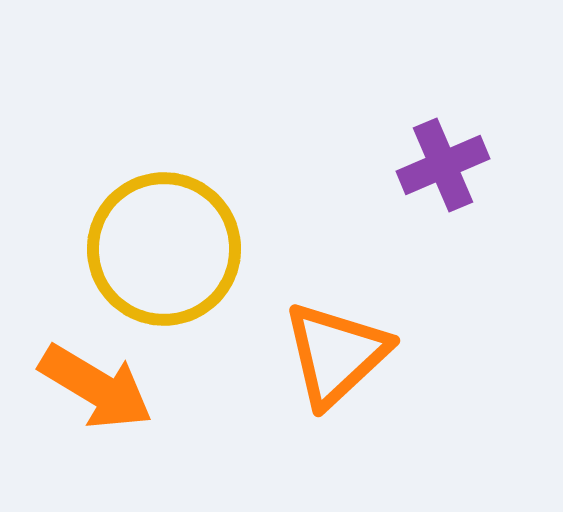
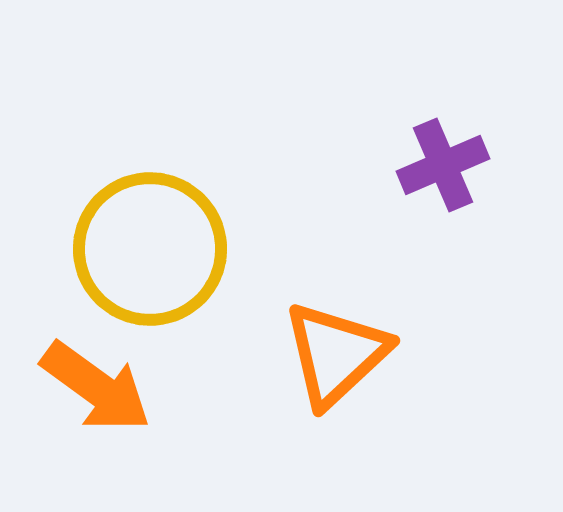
yellow circle: moved 14 px left
orange arrow: rotated 5 degrees clockwise
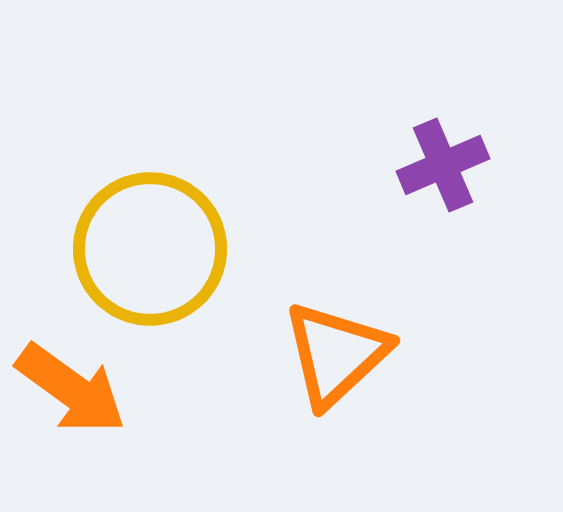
orange arrow: moved 25 px left, 2 px down
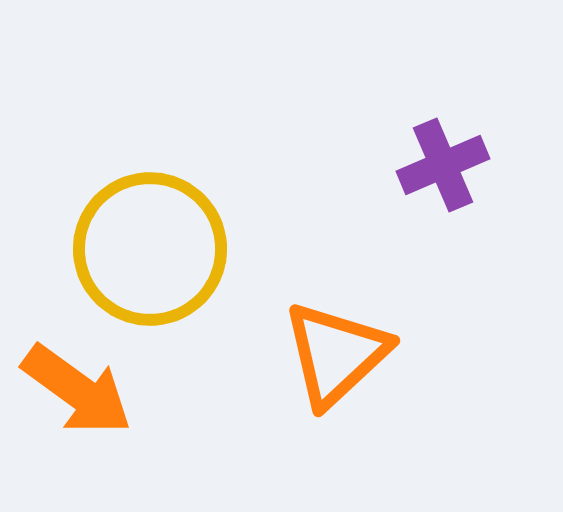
orange arrow: moved 6 px right, 1 px down
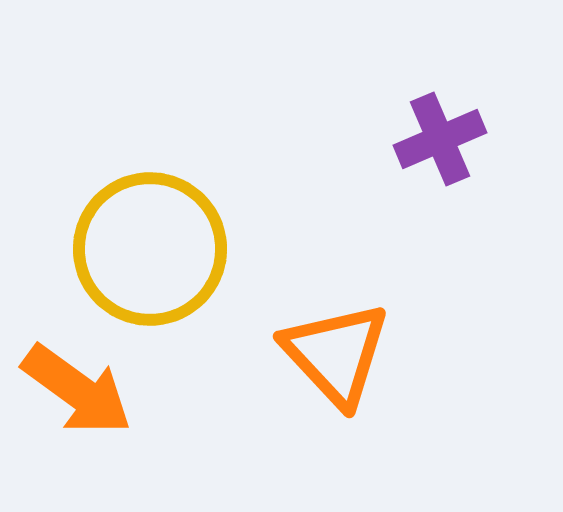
purple cross: moved 3 px left, 26 px up
orange triangle: rotated 30 degrees counterclockwise
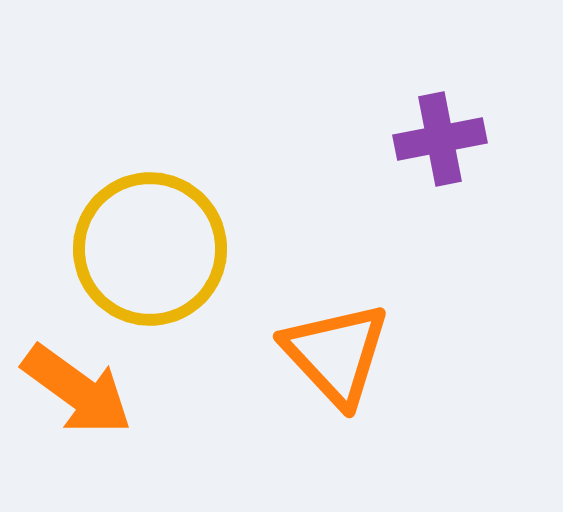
purple cross: rotated 12 degrees clockwise
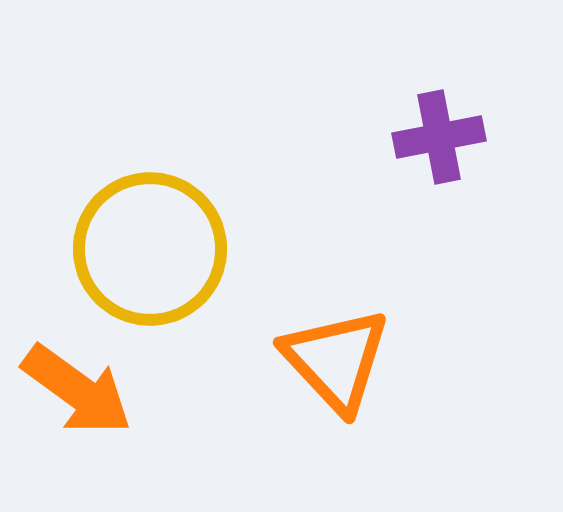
purple cross: moved 1 px left, 2 px up
orange triangle: moved 6 px down
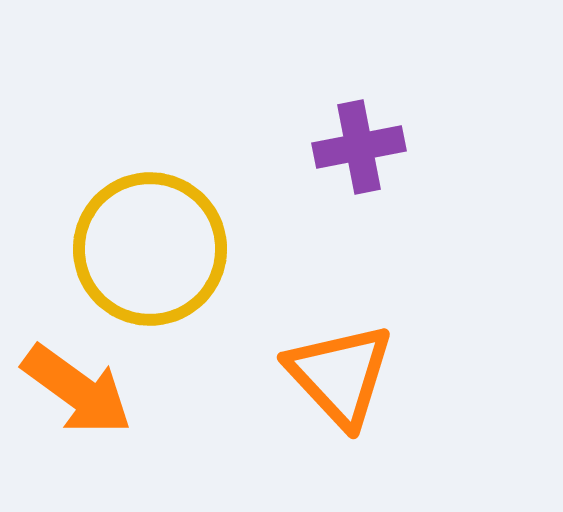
purple cross: moved 80 px left, 10 px down
orange triangle: moved 4 px right, 15 px down
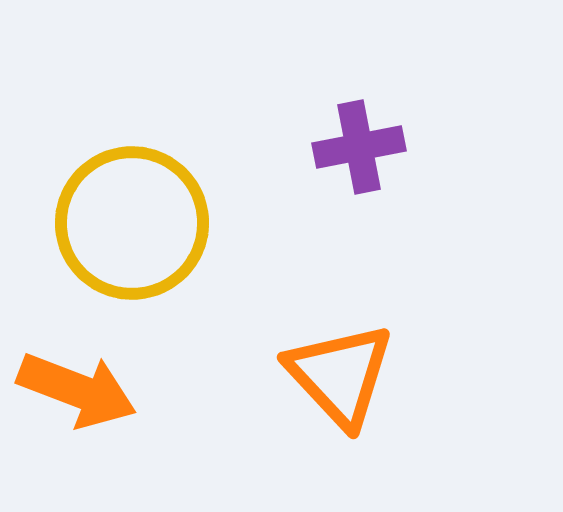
yellow circle: moved 18 px left, 26 px up
orange arrow: rotated 15 degrees counterclockwise
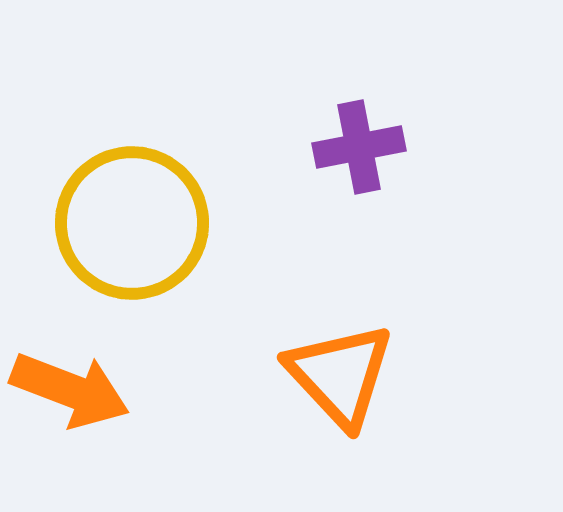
orange arrow: moved 7 px left
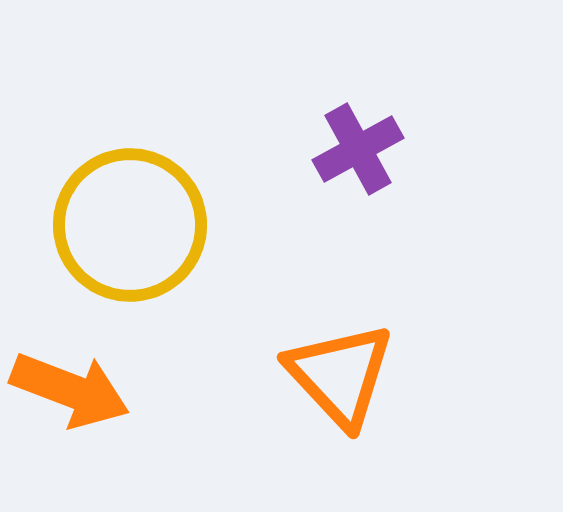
purple cross: moved 1 px left, 2 px down; rotated 18 degrees counterclockwise
yellow circle: moved 2 px left, 2 px down
